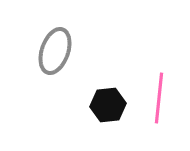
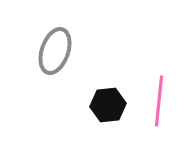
pink line: moved 3 px down
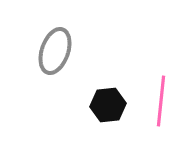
pink line: moved 2 px right
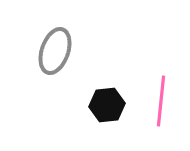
black hexagon: moved 1 px left
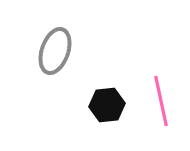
pink line: rotated 18 degrees counterclockwise
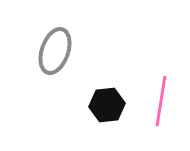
pink line: rotated 21 degrees clockwise
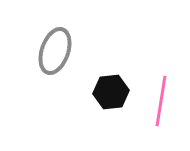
black hexagon: moved 4 px right, 13 px up
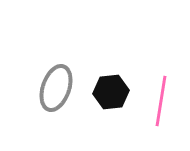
gray ellipse: moved 1 px right, 37 px down
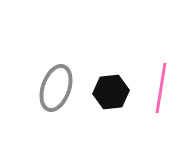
pink line: moved 13 px up
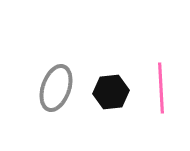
pink line: rotated 12 degrees counterclockwise
